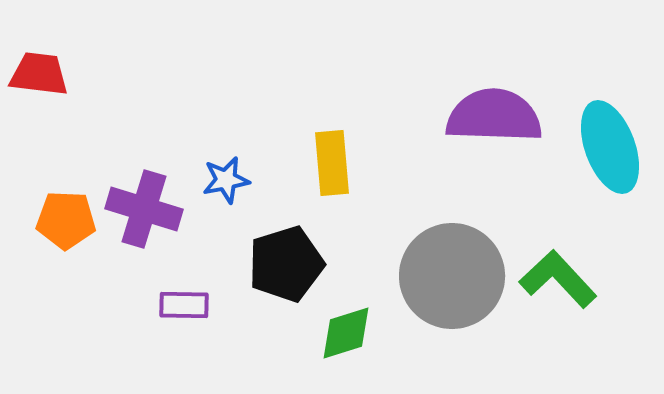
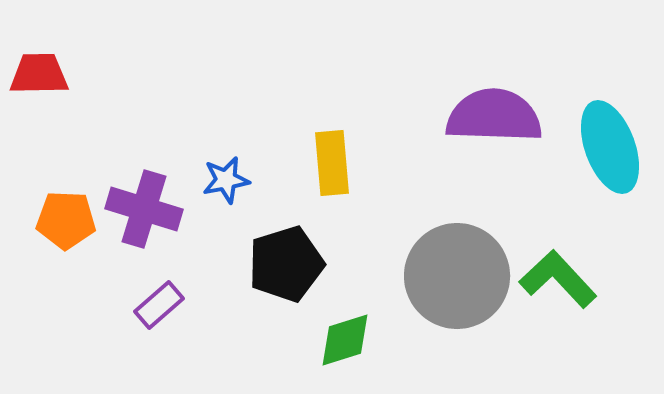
red trapezoid: rotated 8 degrees counterclockwise
gray circle: moved 5 px right
purple rectangle: moved 25 px left; rotated 42 degrees counterclockwise
green diamond: moved 1 px left, 7 px down
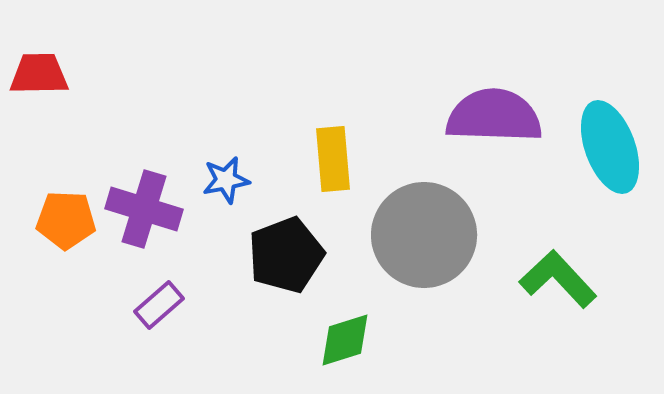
yellow rectangle: moved 1 px right, 4 px up
black pentagon: moved 9 px up; rotated 4 degrees counterclockwise
gray circle: moved 33 px left, 41 px up
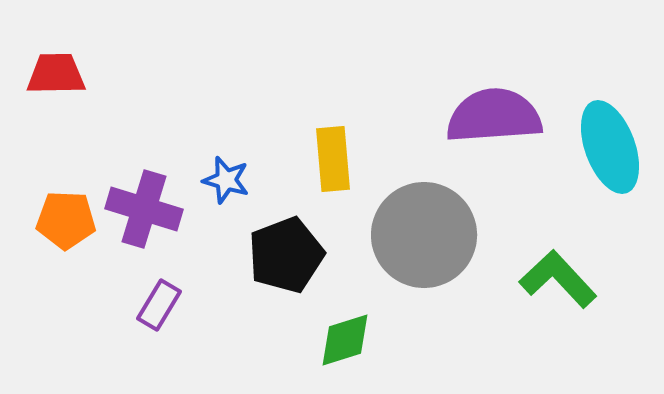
red trapezoid: moved 17 px right
purple semicircle: rotated 6 degrees counterclockwise
blue star: rotated 27 degrees clockwise
purple rectangle: rotated 18 degrees counterclockwise
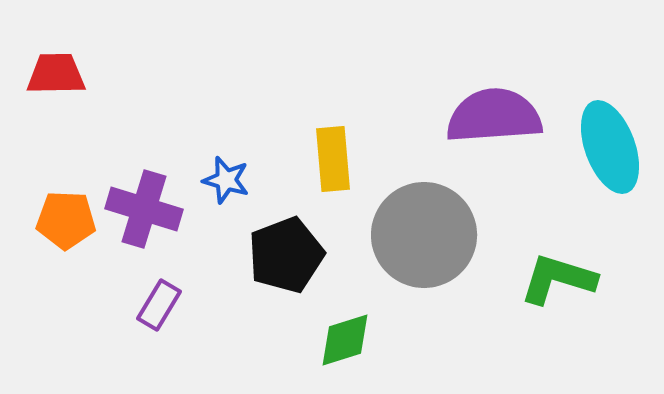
green L-shape: rotated 30 degrees counterclockwise
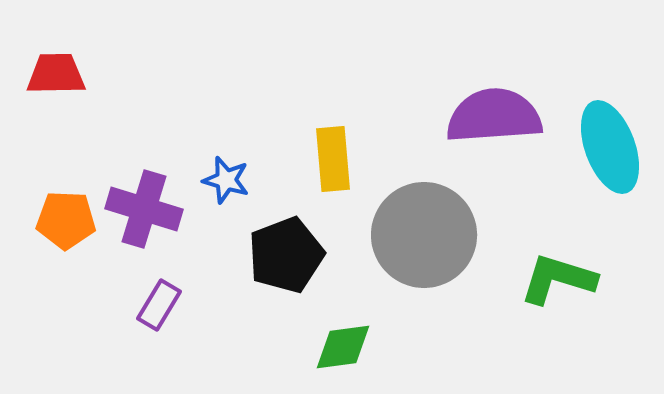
green diamond: moved 2 px left, 7 px down; rotated 10 degrees clockwise
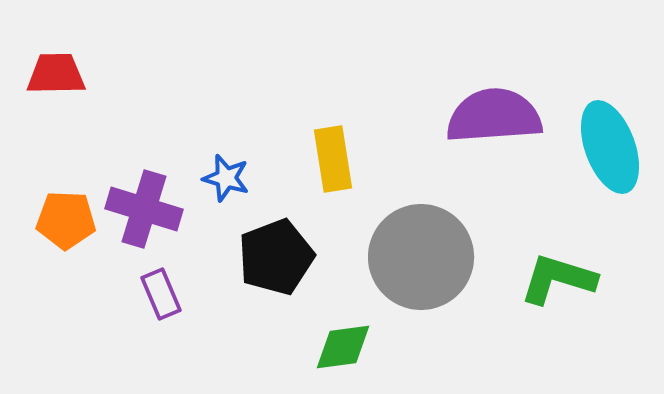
yellow rectangle: rotated 4 degrees counterclockwise
blue star: moved 2 px up
gray circle: moved 3 px left, 22 px down
black pentagon: moved 10 px left, 2 px down
purple rectangle: moved 2 px right, 11 px up; rotated 54 degrees counterclockwise
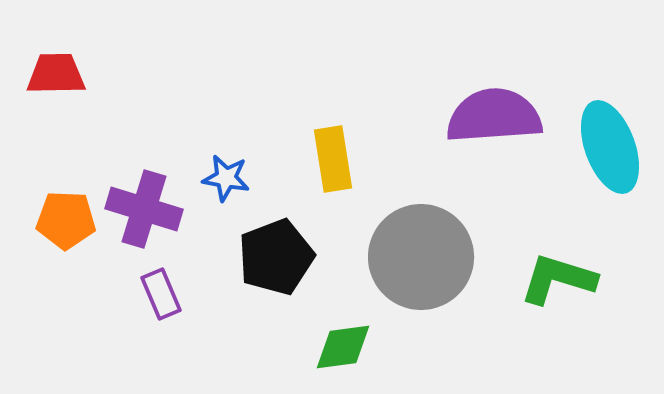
blue star: rotated 6 degrees counterclockwise
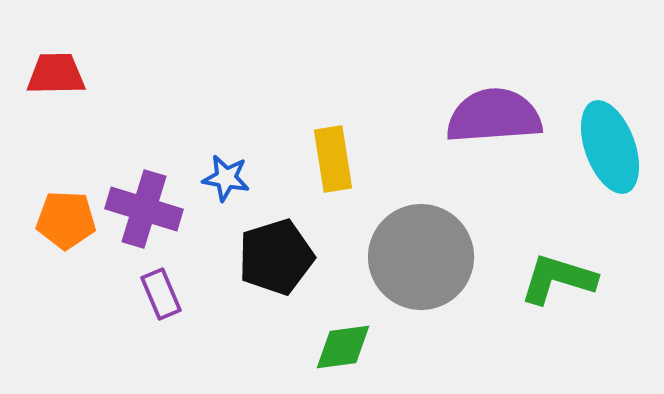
black pentagon: rotated 4 degrees clockwise
